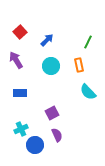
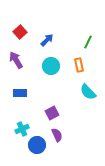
cyan cross: moved 1 px right
blue circle: moved 2 px right
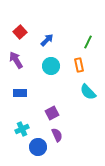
blue circle: moved 1 px right, 2 px down
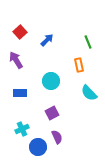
green line: rotated 48 degrees counterclockwise
cyan circle: moved 15 px down
cyan semicircle: moved 1 px right, 1 px down
purple semicircle: moved 2 px down
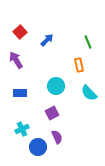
cyan circle: moved 5 px right, 5 px down
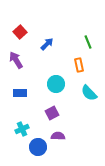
blue arrow: moved 4 px down
cyan circle: moved 2 px up
purple semicircle: moved 1 px right, 1 px up; rotated 64 degrees counterclockwise
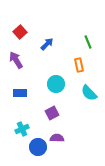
purple semicircle: moved 1 px left, 2 px down
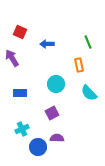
red square: rotated 24 degrees counterclockwise
blue arrow: rotated 136 degrees counterclockwise
purple arrow: moved 4 px left, 2 px up
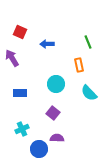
purple square: moved 1 px right; rotated 24 degrees counterclockwise
blue circle: moved 1 px right, 2 px down
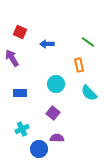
green line: rotated 32 degrees counterclockwise
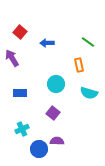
red square: rotated 16 degrees clockwise
blue arrow: moved 1 px up
cyan semicircle: rotated 30 degrees counterclockwise
purple semicircle: moved 3 px down
